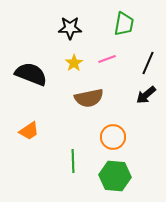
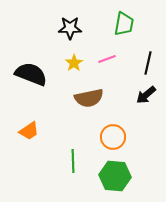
black line: rotated 10 degrees counterclockwise
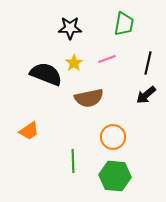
black semicircle: moved 15 px right
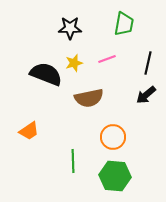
yellow star: rotated 18 degrees clockwise
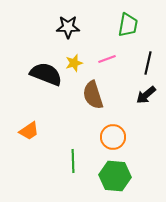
green trapezoid: moved 4 px right, 1 px down
black star: moved 2 px left, 1 px up
brown semicircle: moved 4 px right, 3 px up; rotated 84 degrees clockwise
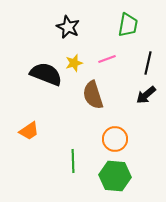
black star: rotated 25 degrees clockwise
orange circle: moved 2 px right, 2 px down
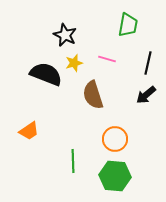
black star: moved 3 px left, 8 px down
pink line: rotated 36 degrees clockwise
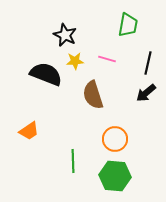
yellow star: moved 1 px right, 2 px up; rotated 12 degrees clockwise
black arrow: moved 2 px up
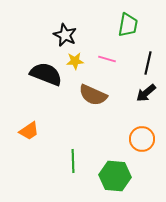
brown semicircle: rotated 48 degrees counterclockwise
orange circle: moved 27 px right
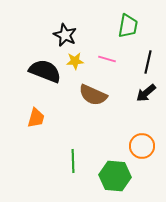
green trapezoid: moved 1 px down
black line: moved 1 px up
black semicircle: moved 1 px left, 3 px up
orange trapezoid: moved 7 px right, 13 px up; rotated 40 degrees counterclockwise
orange circle: moved 7 px down
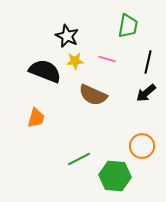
black star: moved 2 px right, 1 px down
green line: moved 6 px right, 2 px up; rotated 65 degrees clockwise
